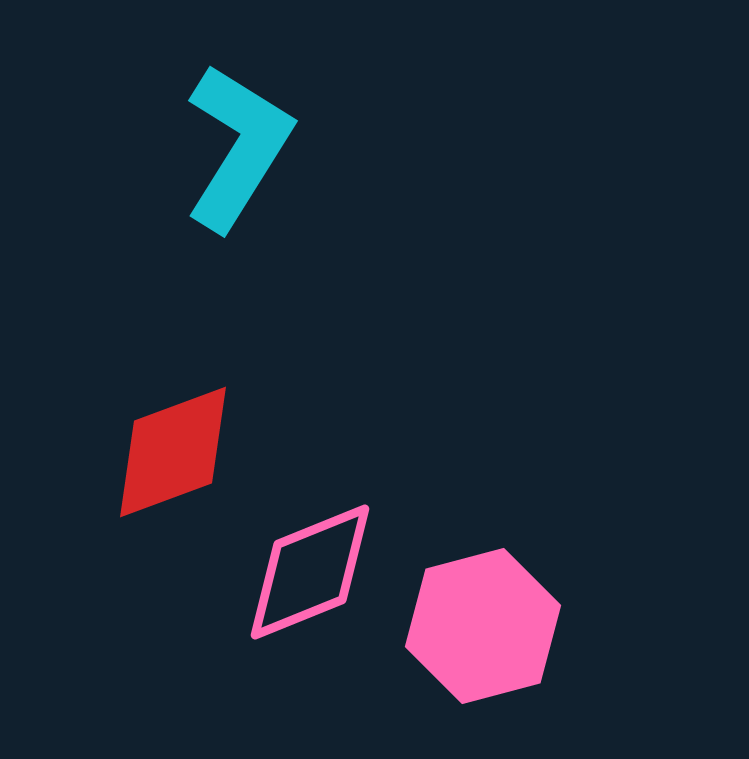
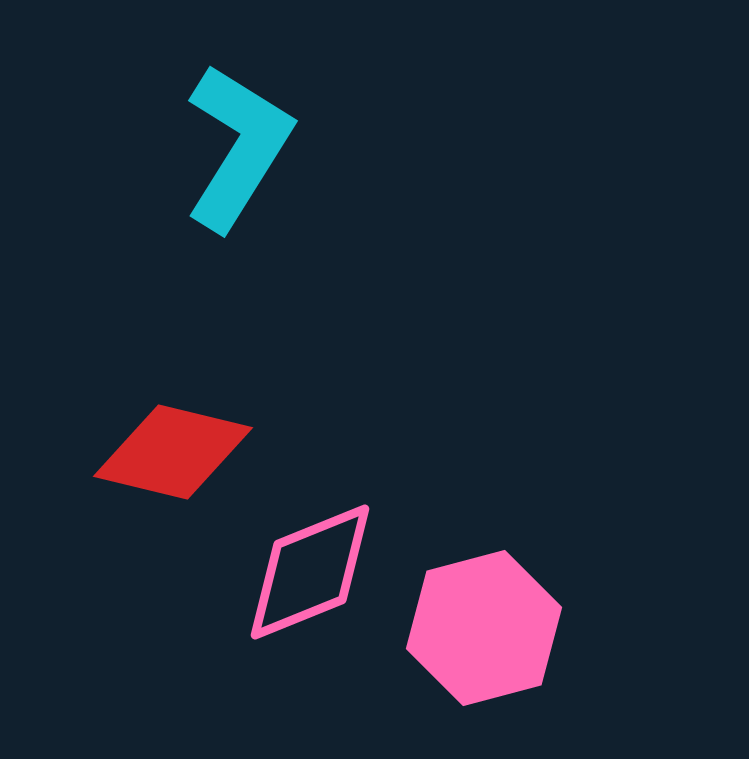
red diamond: rotated 34 degrees clockwise
pink hexagon: moved 1 px right, 2 px down
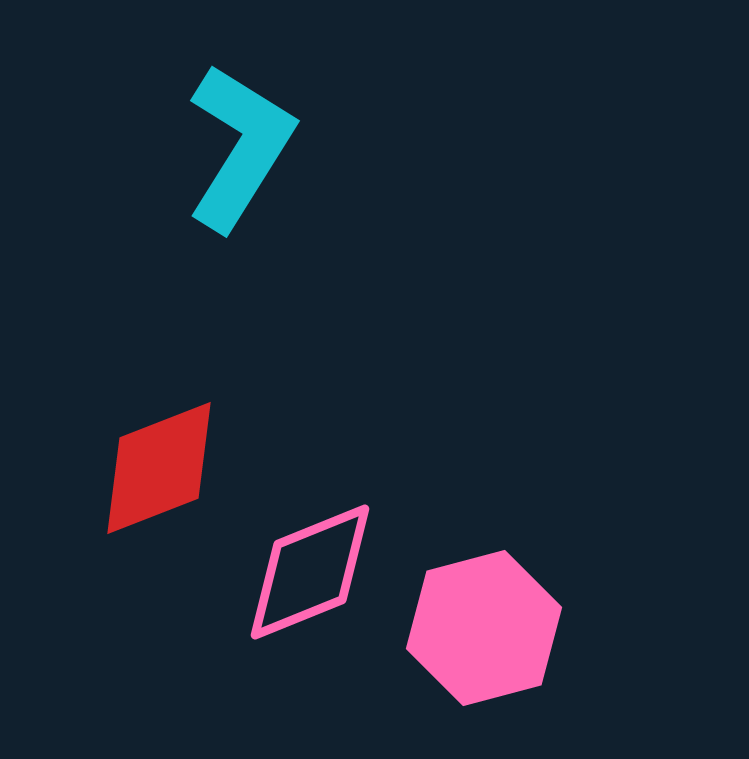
cyan L-shape: moved 2 px right
red diamond: moved 14 px left, 16 px down; rotated 35 degrees counterclockwise
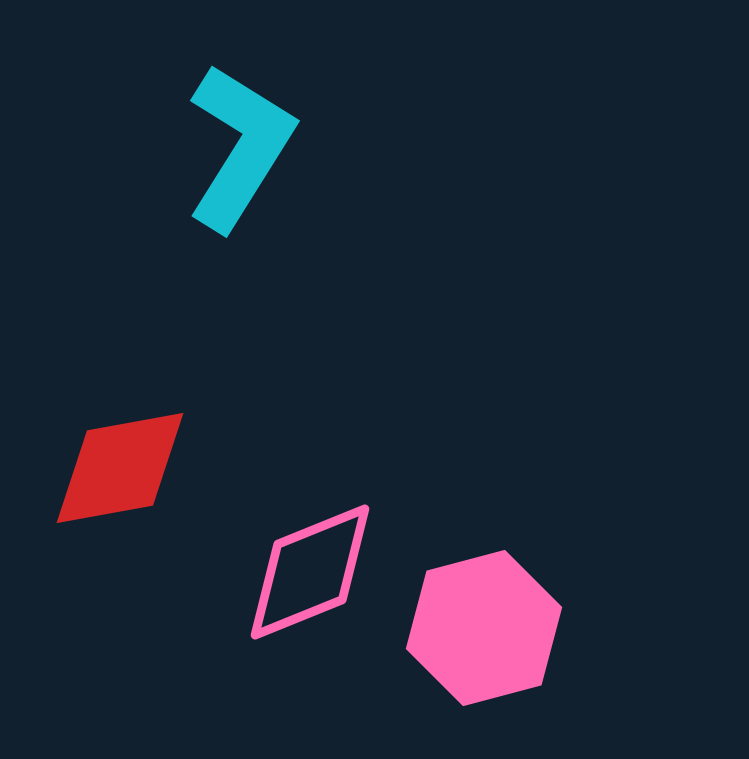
red diamond: moved 39 px left; rotated 11 degrees clockwise
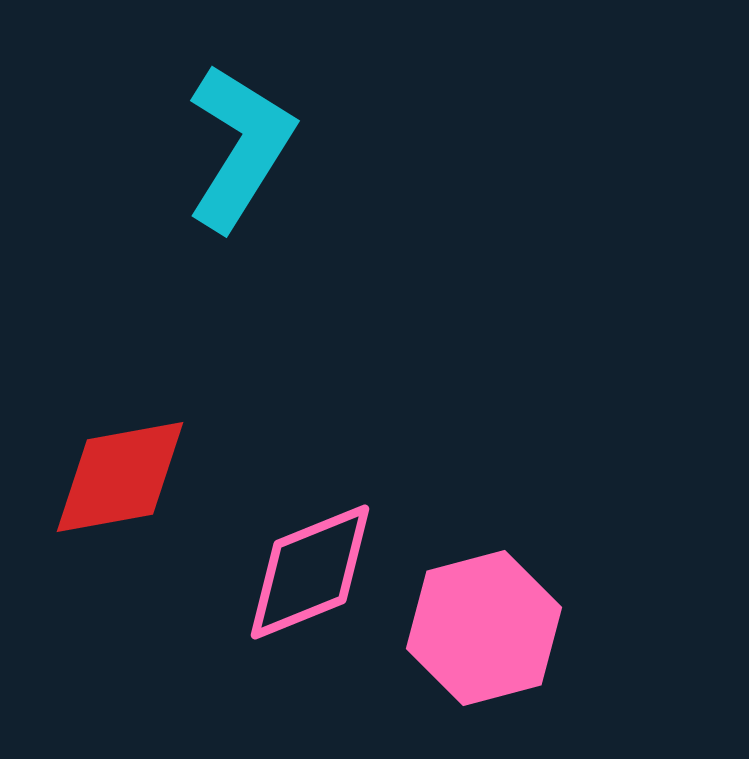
red diamond: moved 9 px down
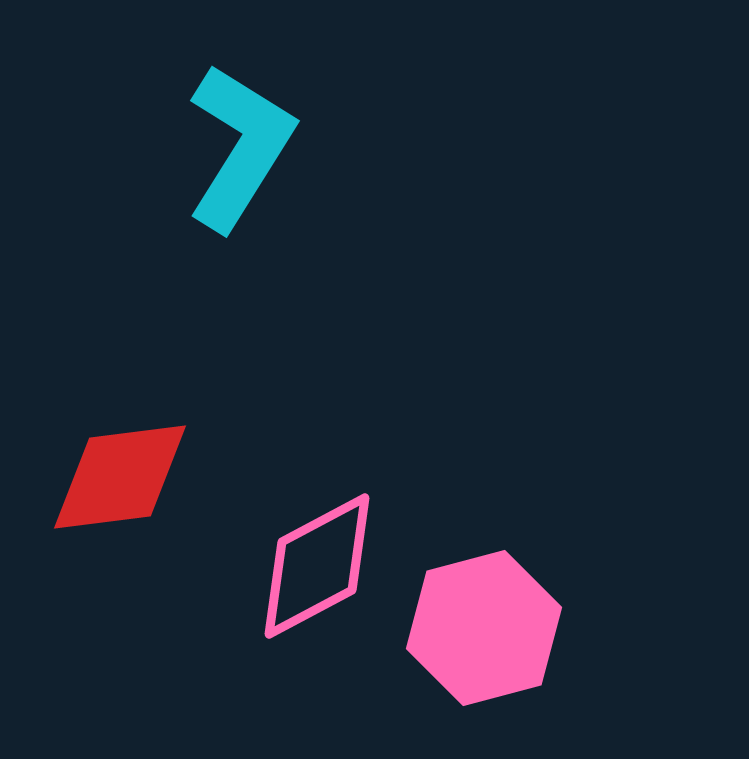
red diamond: rotated 3 degrees clockwise
pink diamond: moved 7 px right, 6 px up; rotated 6 degrees counterclockwise
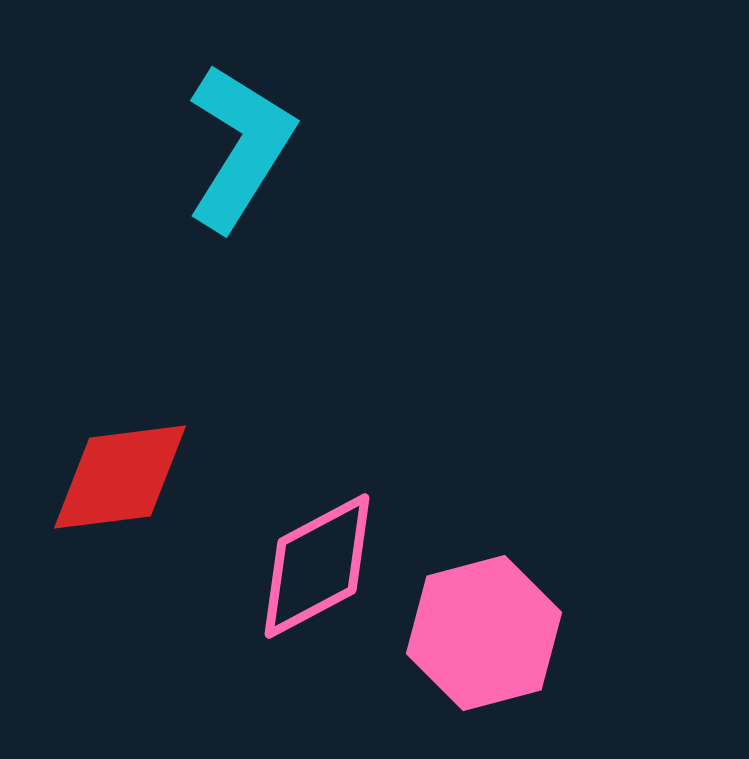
pink hexagon: moved 5 px down
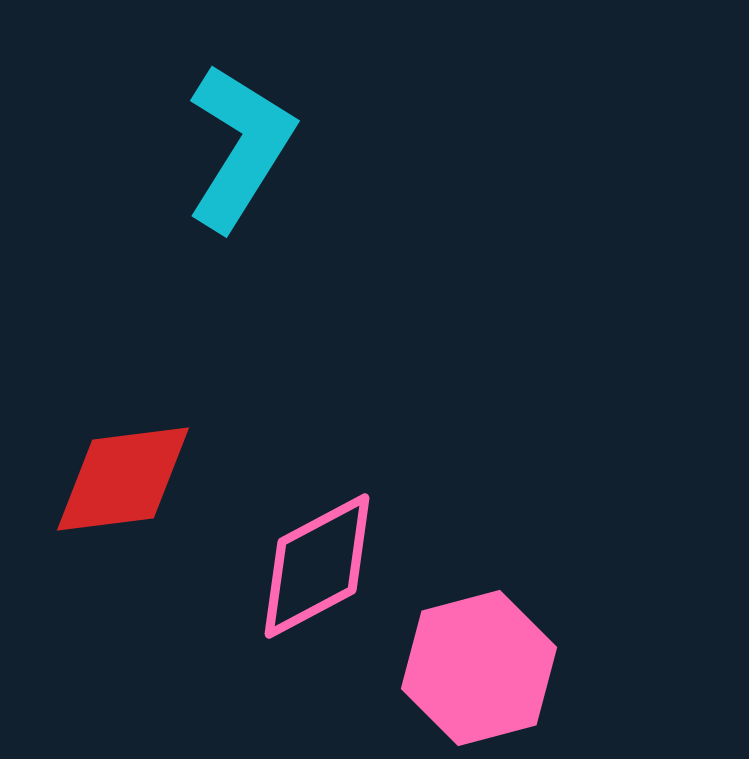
red diamond: moved 3 px right, 2 px down
pink hexagon: moved 5 px left, 35 px down
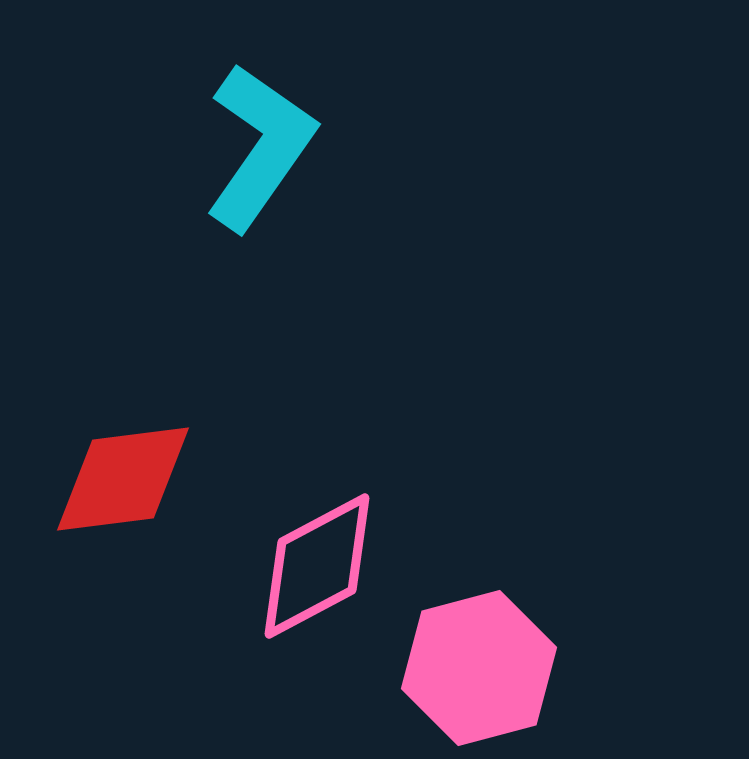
cyan L-shape: moved 20 px right; rotated 3 degrees clockwise
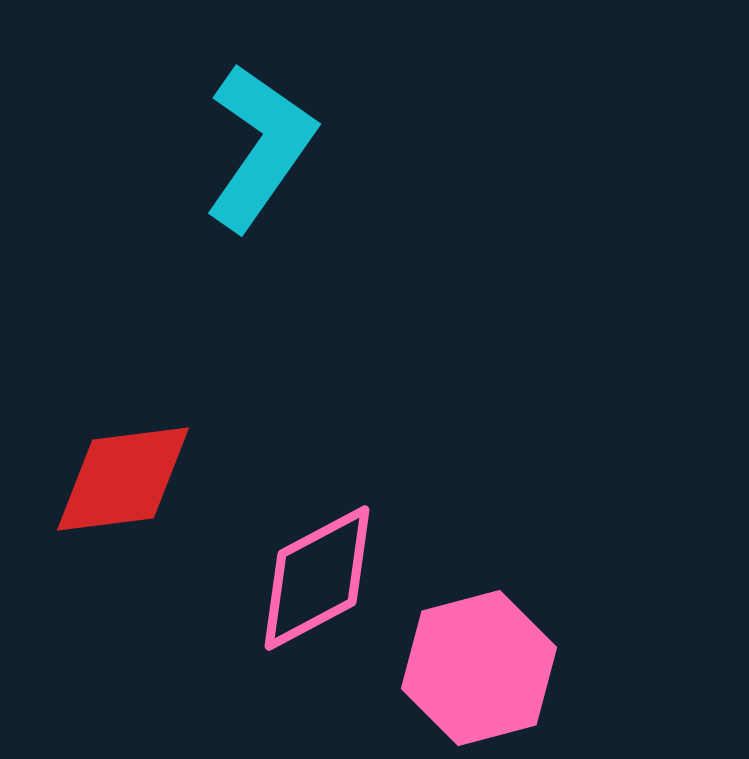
pink diamond: moved 12 px down
